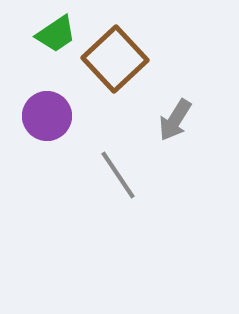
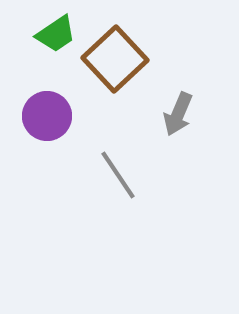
gray arrow: moved 3 px right, 6 px up; rotated 9 degrees counterclockwise
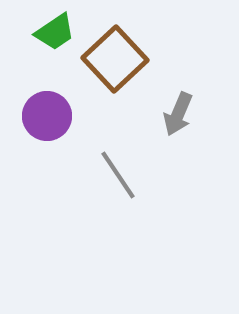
green trapezoid: moved 1 px left, 2 px up
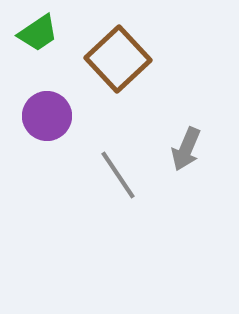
green trapezoid: moved 17 px left, 1 px down
brown square: moved 3 px right
gray arrow: moved 8 px right, 35 px down
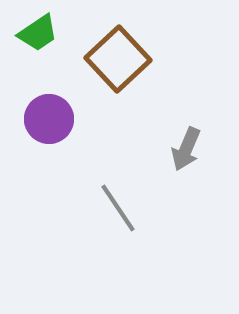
purple circle: moved 2 px right, 3 px down
gray line: moved 33 px down
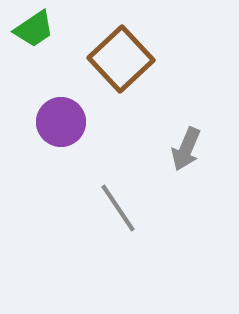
green trapezoid: moved 4 px left, 4 px up
brown square: moved 3 px right
purple circle: moved 12 px right, 3 px down
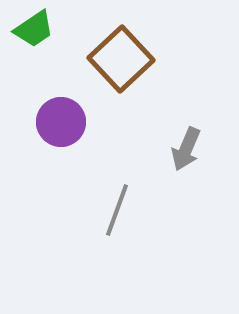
gray line: moved 1 px left, 2 px down; rotated 54 degrees clockwise
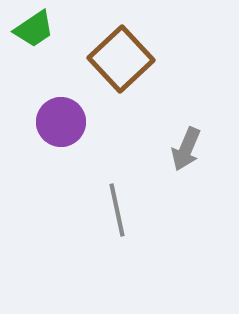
gray line: rotated 32 degrees counterclockwise
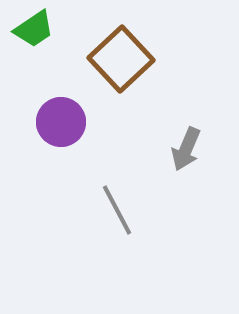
gray line: rotated 16 degrees counterclockwise
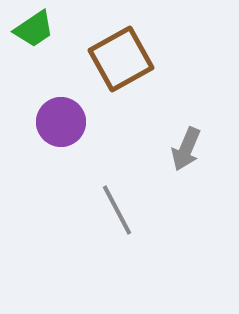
brown square: rotated 14 degrees clockwise
